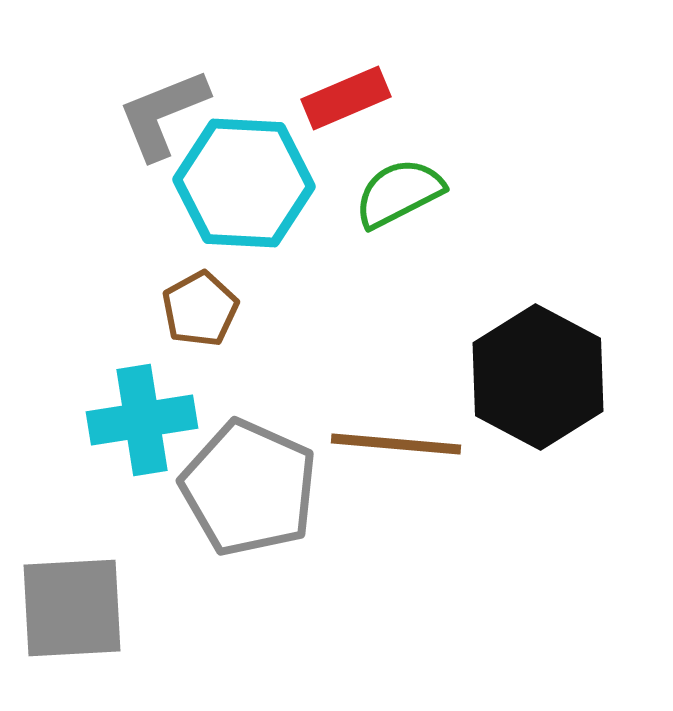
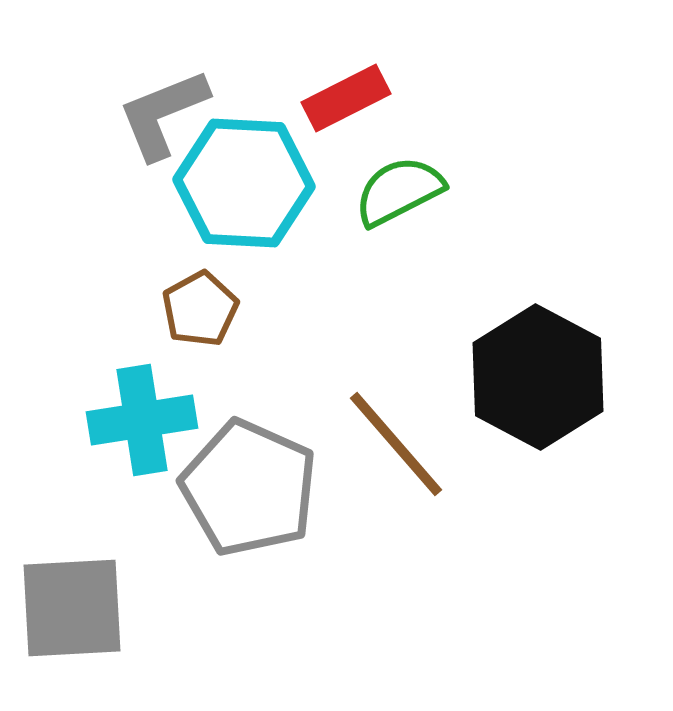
red rectangle: rotated 4 degrees counterclockwise
green semicircle: moved 2 px up
brown line: rotated 44 degrees clockwise
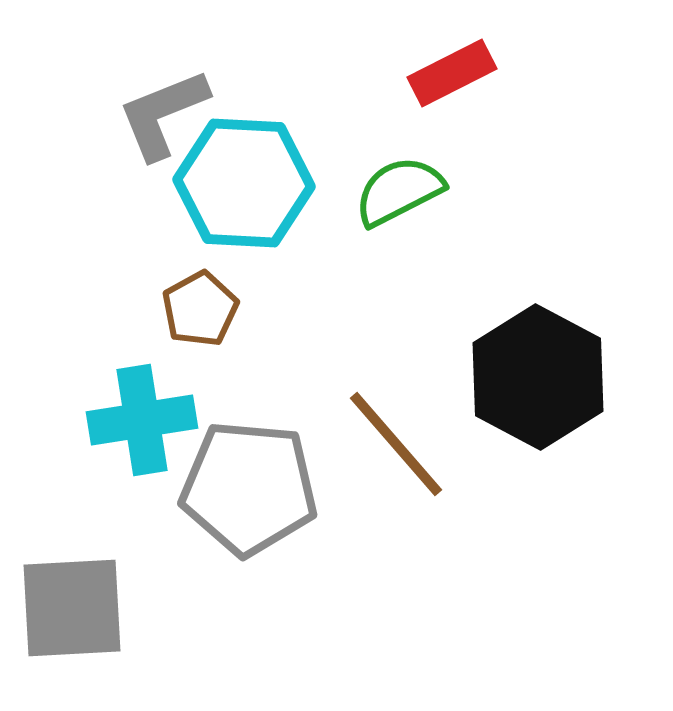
red rectangle: moved 106 px right, 25 px up
gray pentagon: rotated 19 degrees counterclockwise
